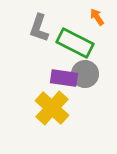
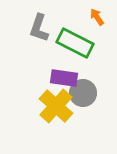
gray circle: moved 2 px left, 19 px down
yellow cross: moved 4 px right, 2 px up
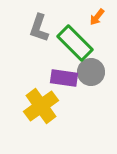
orange arrow: rotated 108 degrees counterclockwise
green rectangle: rotated 18 degrees clockwise
gray circle: moved 8 px right, 21 px up
yellow cross: moved 15 px left; rotated 12 degrees clockwise
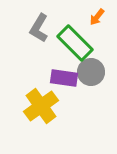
gray L-shape: rotated 12 degrees clockwise
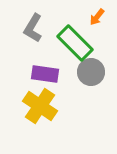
gray L-shape: moved 6 px left
purple rectangle: moved 19 px left, 4 px up
yellow cross: moved 1 px left; rotated 20 degrees counterclockwise
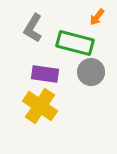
green rectangle: rotated 30 degrees counterclockwise
